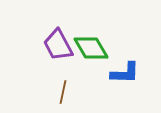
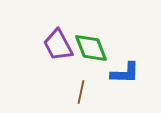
green diamond: rotated 9 degrees clockwise
brown line: moved 18 px right
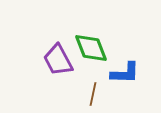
purple trapezoid: moved 15 px down
brown line: moved 12 px right, 2 px down
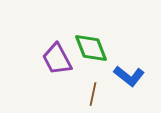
purple trapezoid: moved 1 px left, 1 px up
blue L-shape: moved 4 px right, 3 px down; rotated 36 degrees clockwise
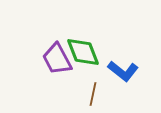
green diamond: moved 8 px left, 4 px down
blue L-shape: moved 6 px left, 5 px up
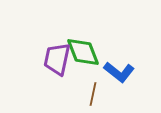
purple trapezoid: rotated 40 degrees clockwise
blue L-shape: moved 4 px left, 1 px down
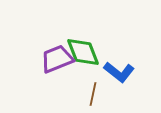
purple trapezoid: rotated 56 degrees clockwise
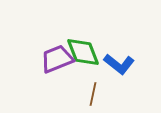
blue L-shape: moved 8 px up
